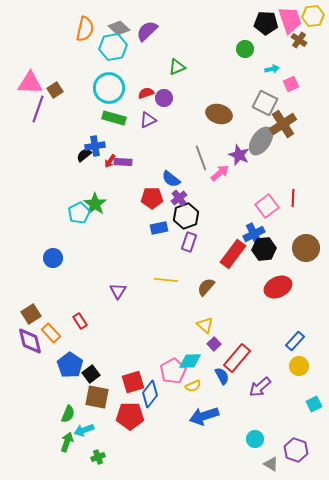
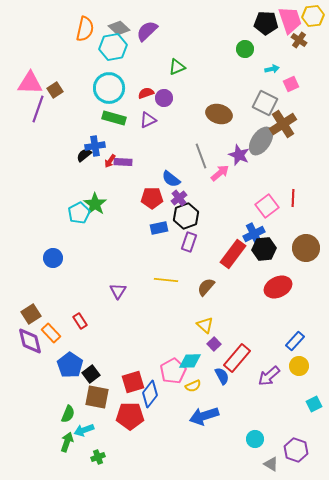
gray line at (201, 158): moved 2 px up
purple arrow at (260, 387): moved 9 px right, 11 px up
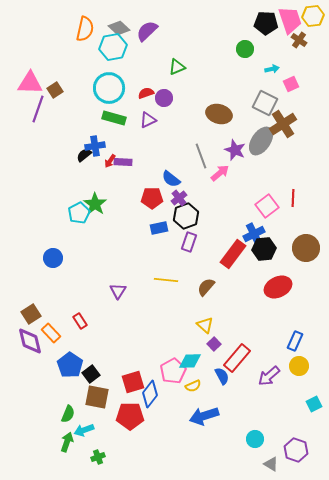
purple star at (239, 155): moved 4 px left, 5 px up
blue rectangle at (295, 341): rotated 18 degrees counterclockwise
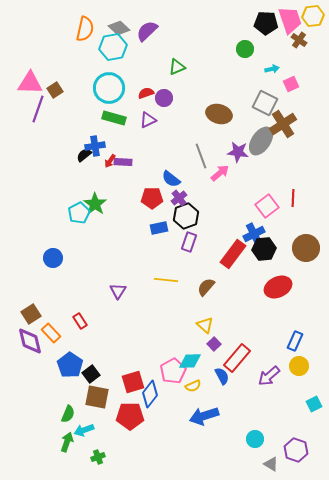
purple star at (235, 150): moved 3 px right, 2 px down; rotated 15 degrees counterclockwise
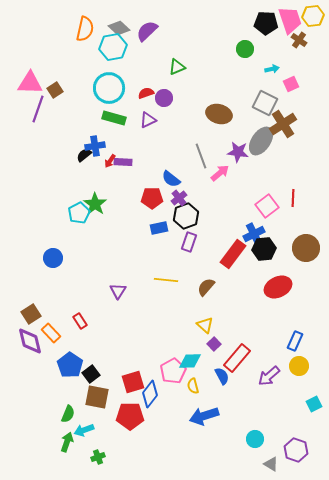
yellow semicircle at (193, 386): rotated 98 degrees clockwise
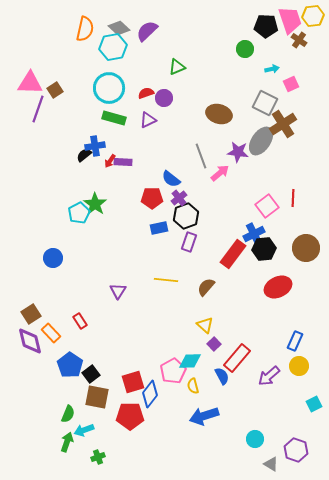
black pentagon at (266, 23): moved 3 px down
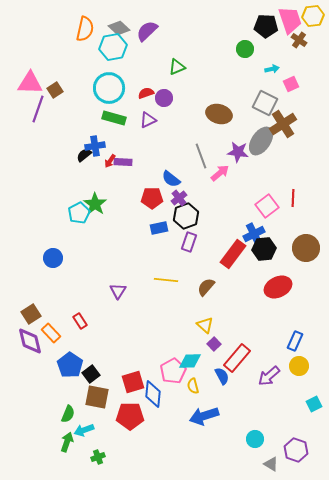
blue diamond at (150, 394): moved 3 px right; rotated 32 degrees counterclockwise
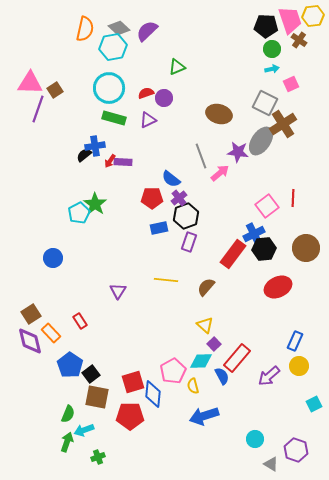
green circle at (245, 49): moved 27 px right
cyan diamond at (190, 361): moved 11 px right
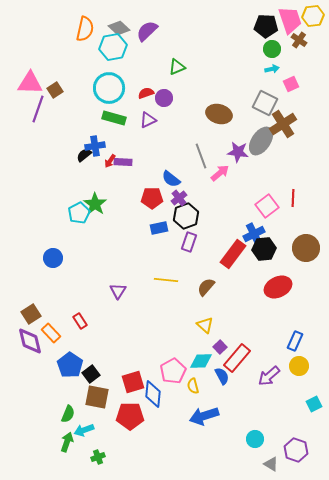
purple square at (214, 344): moved 6 px right, 3 px down
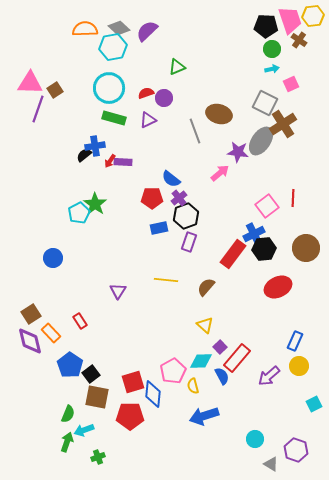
orange semicircle at (85, 29): rotated 105 degrees counterclockwise
gray line at (201, 156): moved 6 px left, 25 px up
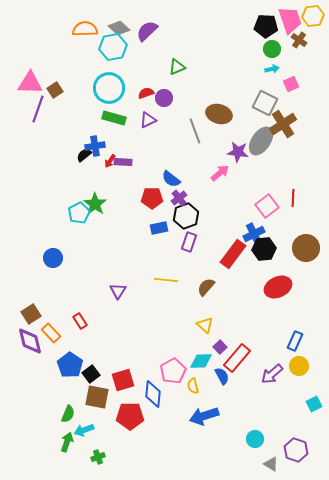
purple arrow at (269, 376): moved 3 px right, 2 px up
red square at (133, 382): moved 10 px left, 2 px up
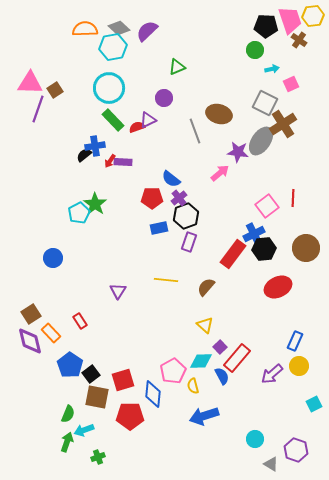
green circle at (272, 49): moved 17 px left, 1 px down
red semicircle at (146, 93): moved 9 px left, 34 px down
green rectangle at (114, 118): moved 1 px left, 2 px down; rotated 30 degrees clockwise
